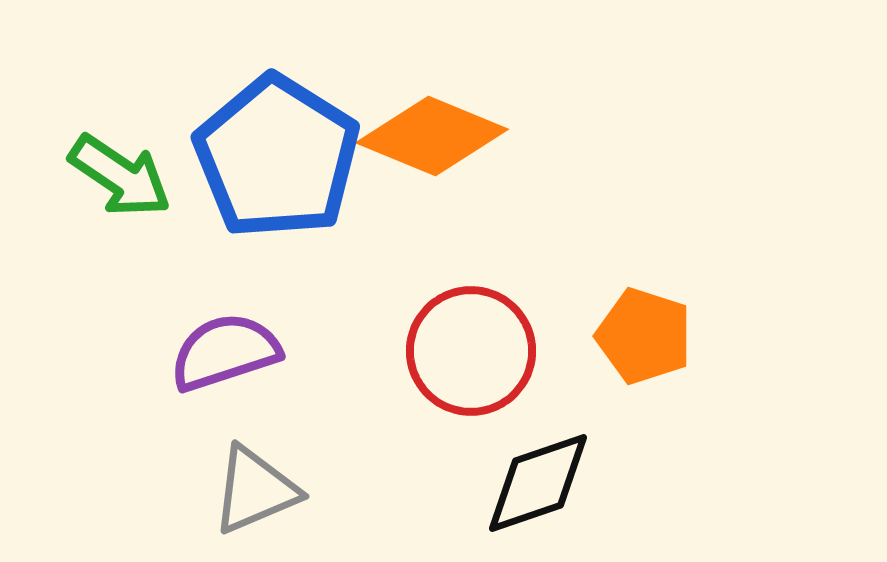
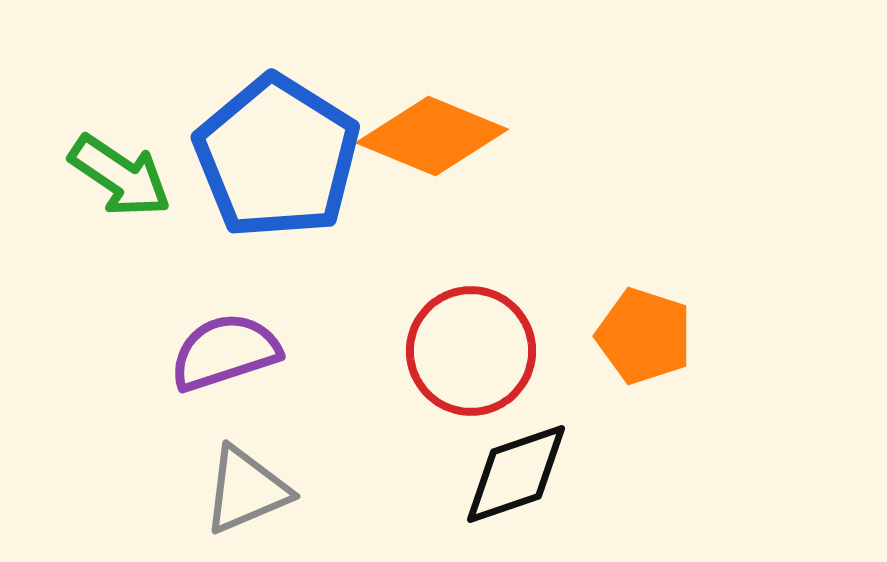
black diamond: moved 22 px left, 9 px up
gray triangle: moved 9 px left
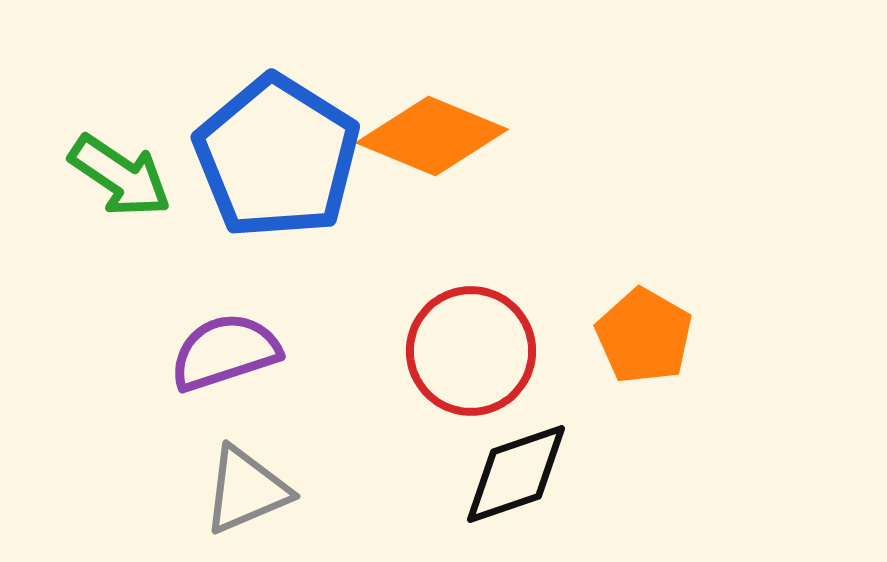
orange pentagon: rotated 12 degrees clockwise
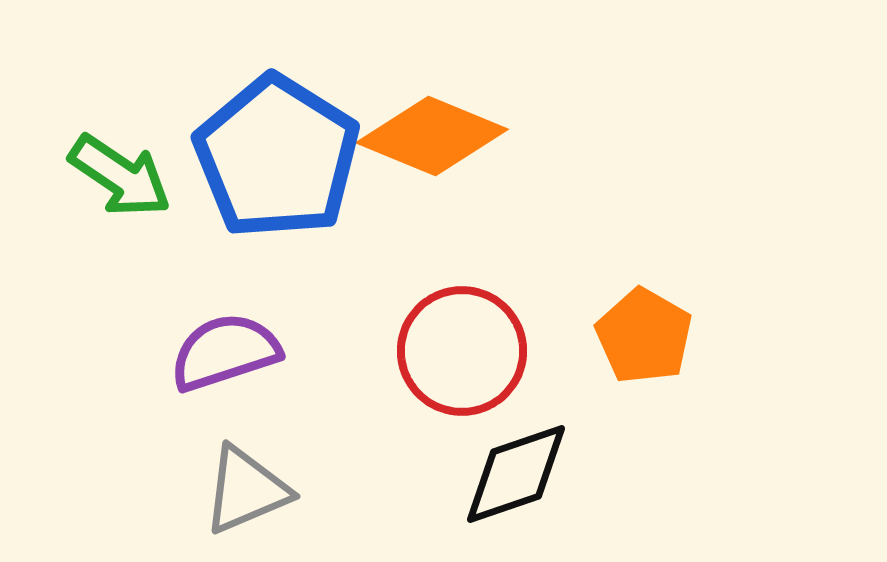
red circle: moved 9 px left
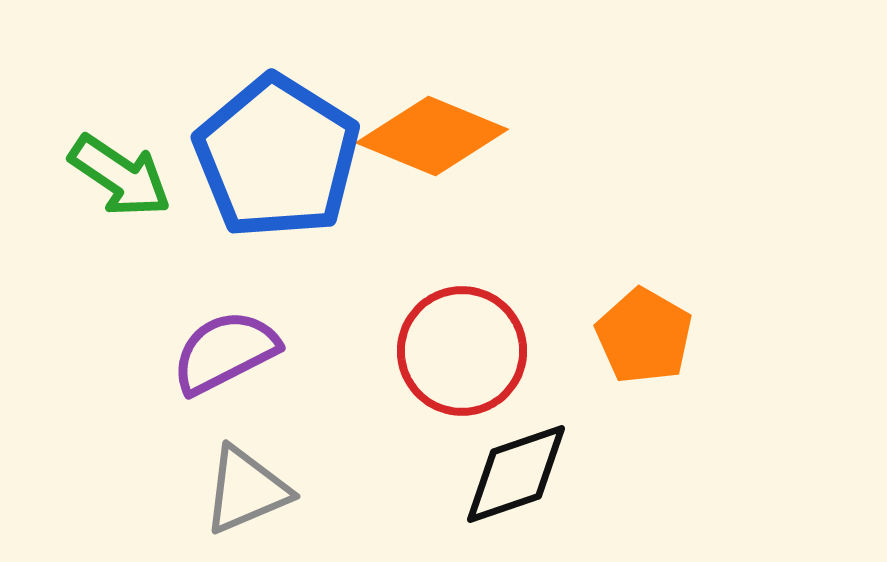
purple semicircle: rotated 9 degrees counterclockwise
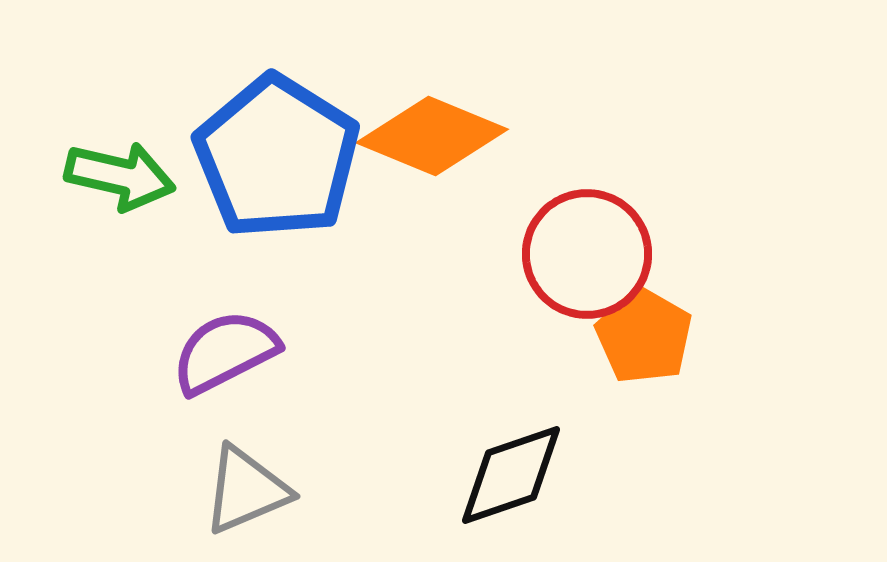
green arrow: rotated 21 degrees counterclockwise
red circle: moved 125 px right, 97 px up
black diamond: moved 5 px left, 1 px down
